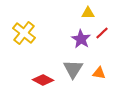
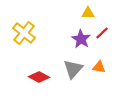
gray triangle: rotated 10 degrees clockwise
orange triangle: moved 6 px up
red diamond: moved 4 px left, 3 px up
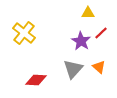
red line: moved 1 px left
purple star: moved 2 px down
orange triangle: rotated 32 degrees clockwise
red diamond: moved 3 px left, 3 px down; rotated 25 degrees counterclockwise
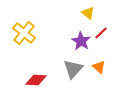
yellow triangle: rotated 40 degrees clockwise
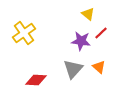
yellow triangle: moved 1 px down
yellow cross: rotated 15 degrees clockwise
purple star: rotated 24 degrees counterclockwise
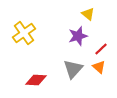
red line: moved 16 px down
purple star: moved 3 px left, 5 px up; rotated 24 degrees counterclockwise
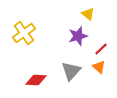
gray triangle: moved 2 px left, 2 px down
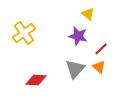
purple star: rotated 30 degrees clockwise
gray triangle: moved 4 px right, 2 px up
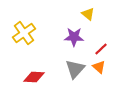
purple star: moved 4 px left, 1 px down; rotated 12 degrees counterclockwise
red diamond: moved 2 px left, 3 px up
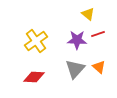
yellow cross: moved 12 px right, 8 px down
purple star: moved 3 px right, 3 px down
red line: moved 3 px left, 15 px up; rotated 24 degrees clockwise
